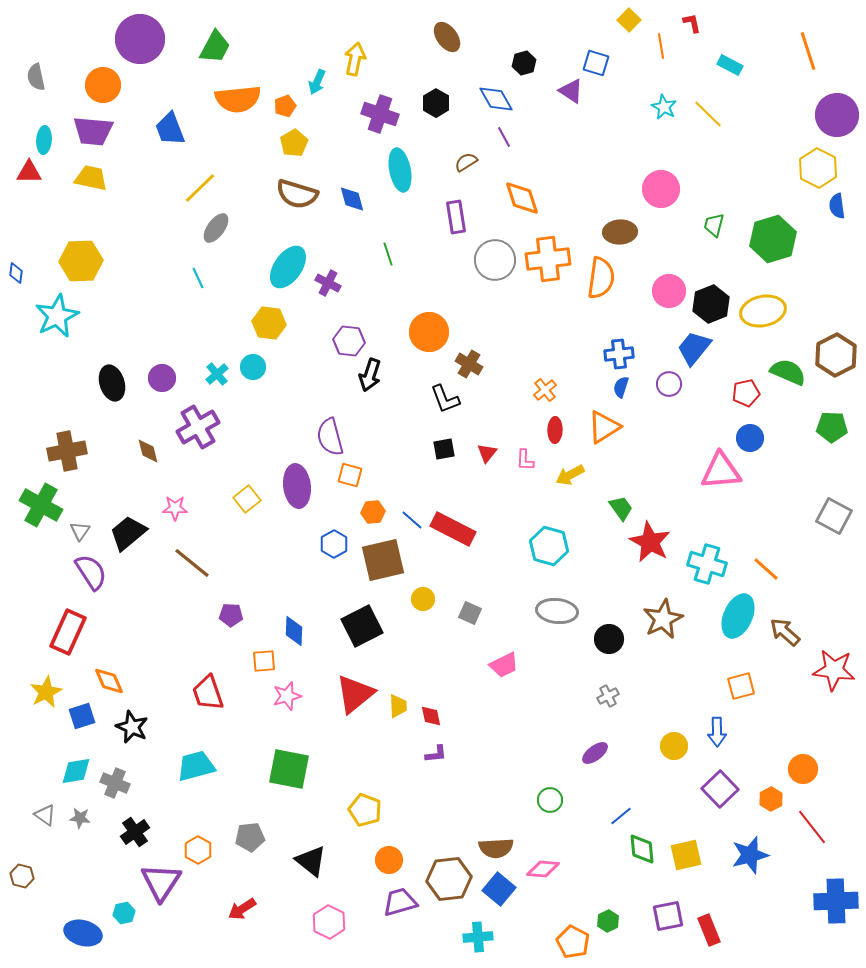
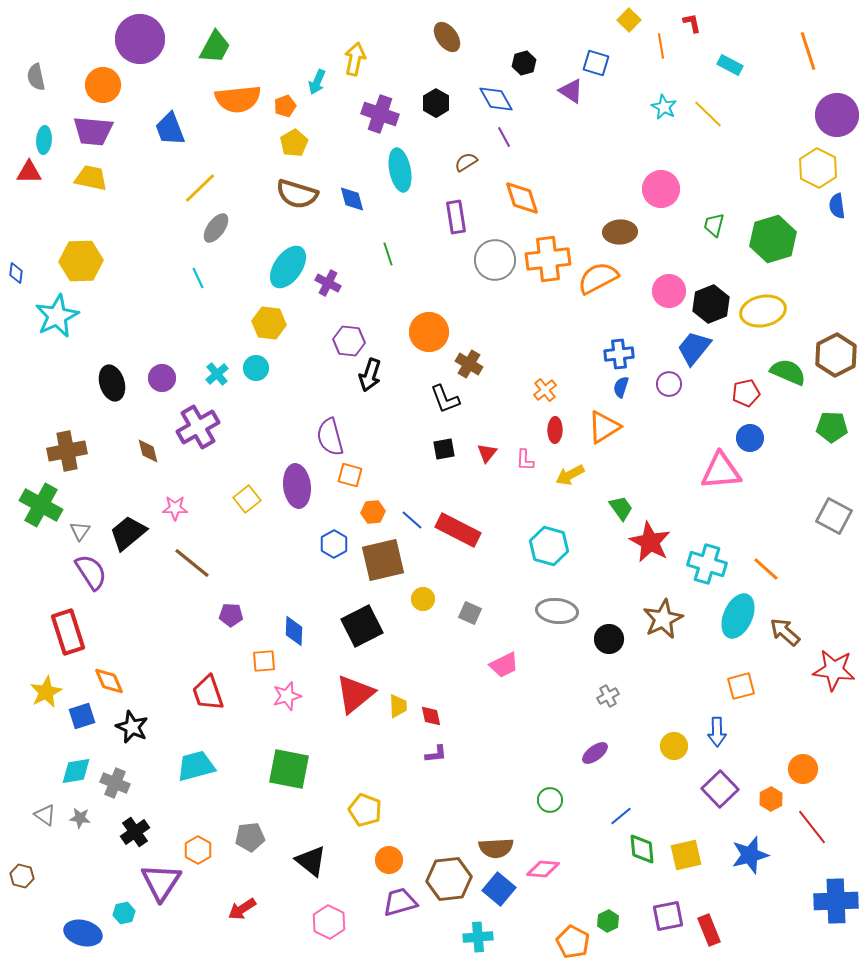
orange semicircle at (601, 278): moved 3 px left; rotated 126 degrees counterclockwise
cyan circle at (253, 367): moved 3 px right, 1 px down
red rectangle at (453, 529): moved 5 px right, 1 px down
red rectangle at (68, 632): rotated 42 degrees counterclockwise
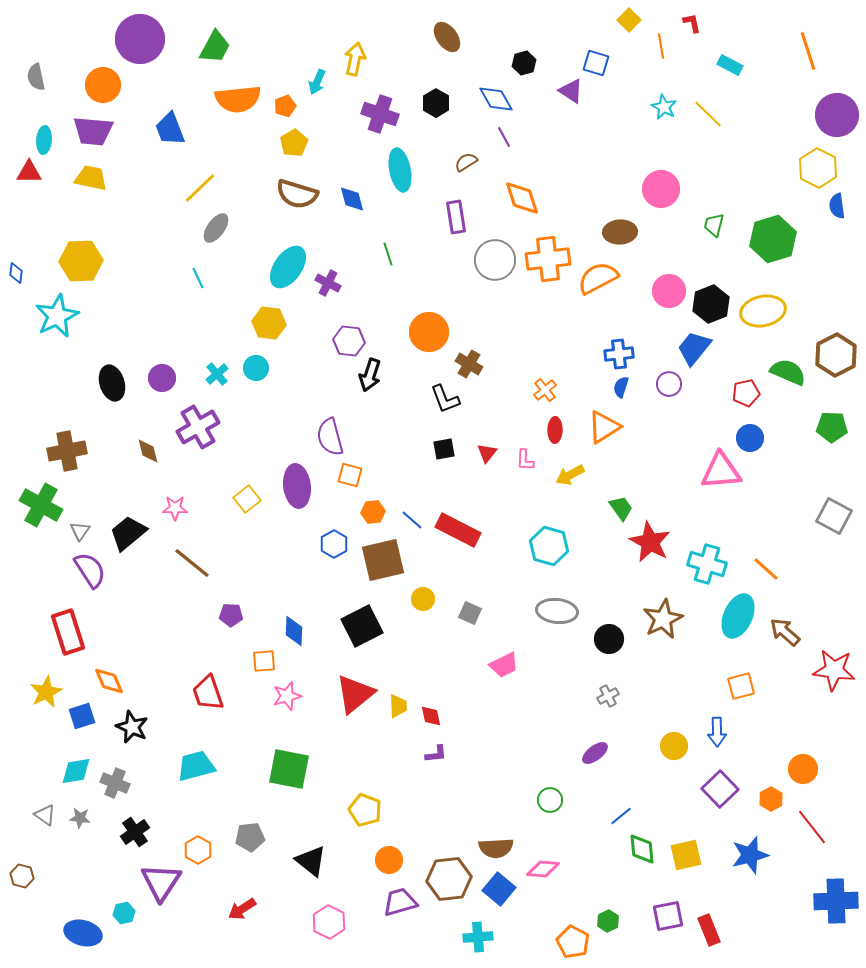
purple semicircle at (91, 572): moved 1 px left, 2 px up
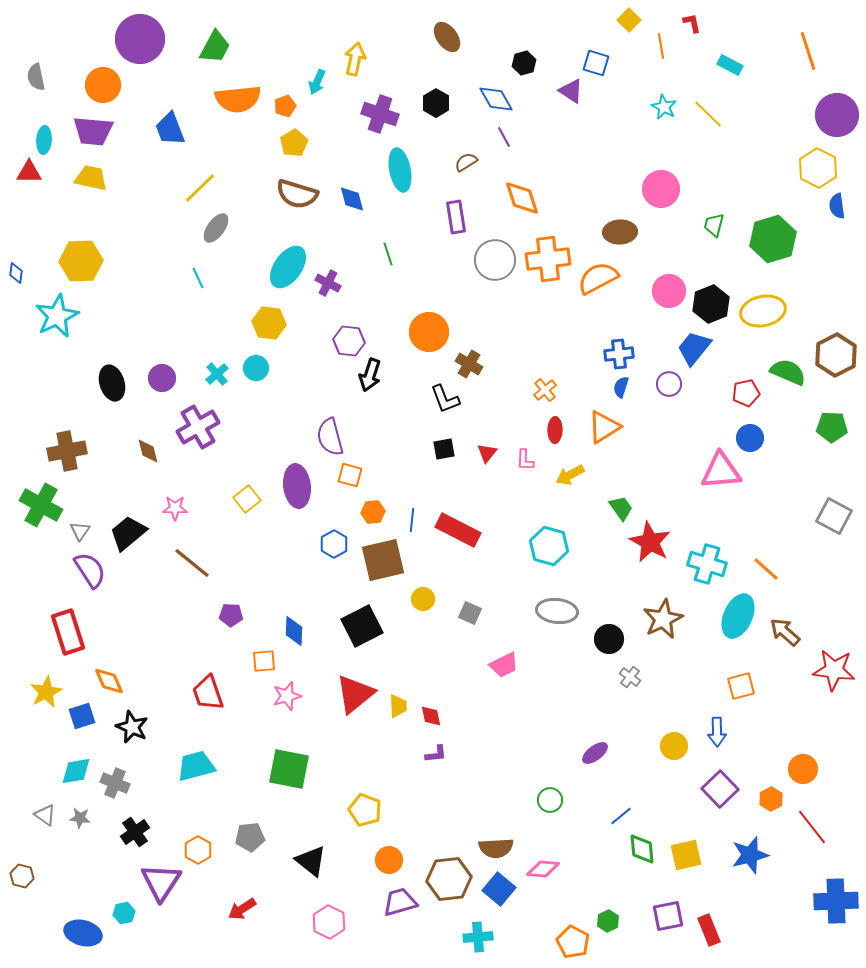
blue line at (412, 520): rotated 55 degrees clockwise
gray cross at (608, 696): moved 22 px right, 19 px up; rotated 25 degrees counterclockwise
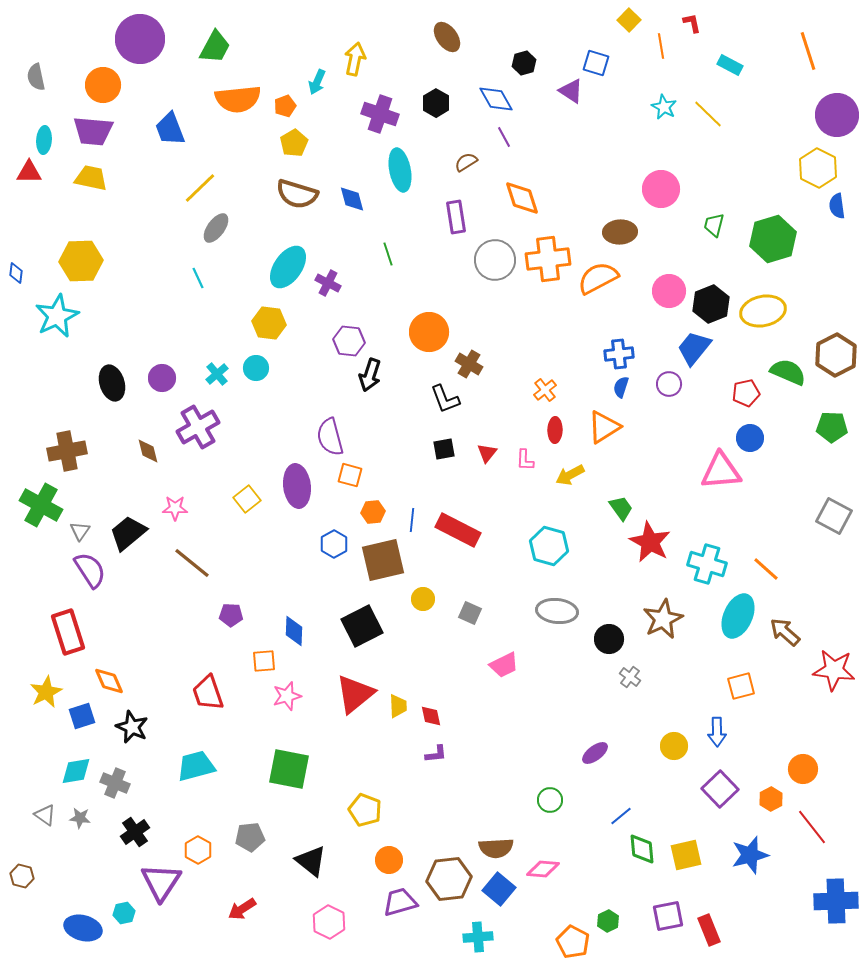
blue ellipse at (83, 933): moved 5 px up
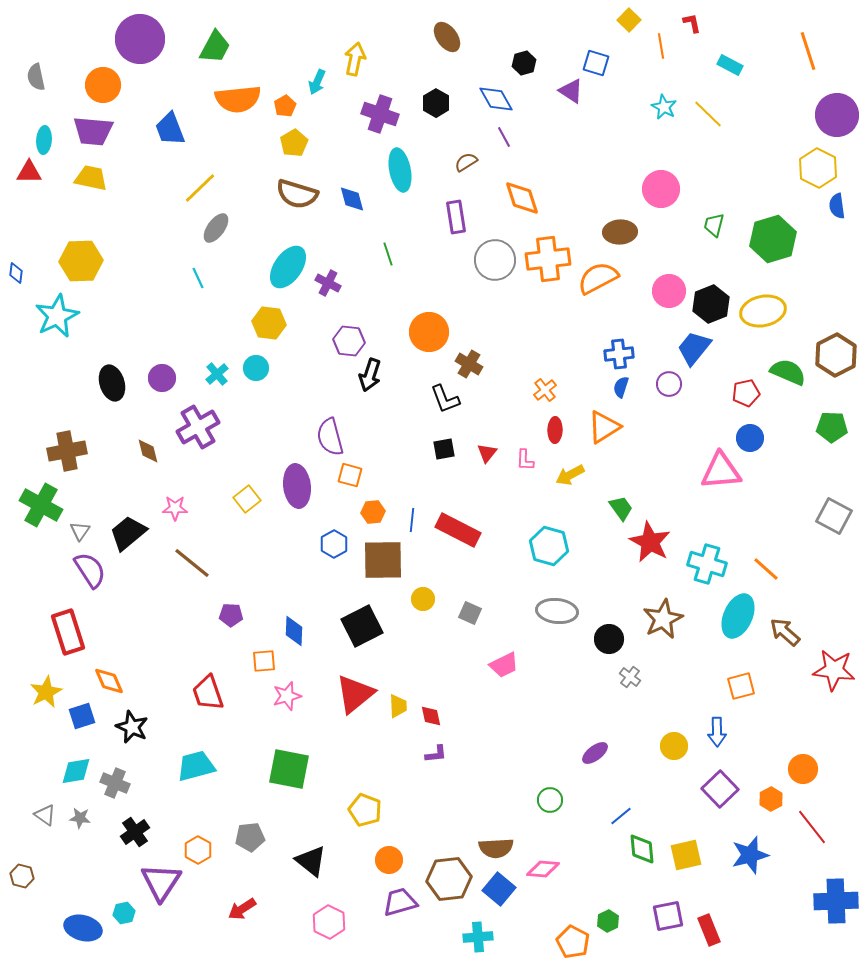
orange pentagon at (285, 106): rotated 10 degrees counterclockwise
brown square at (383, 560): rotated 12 degrees clockwise
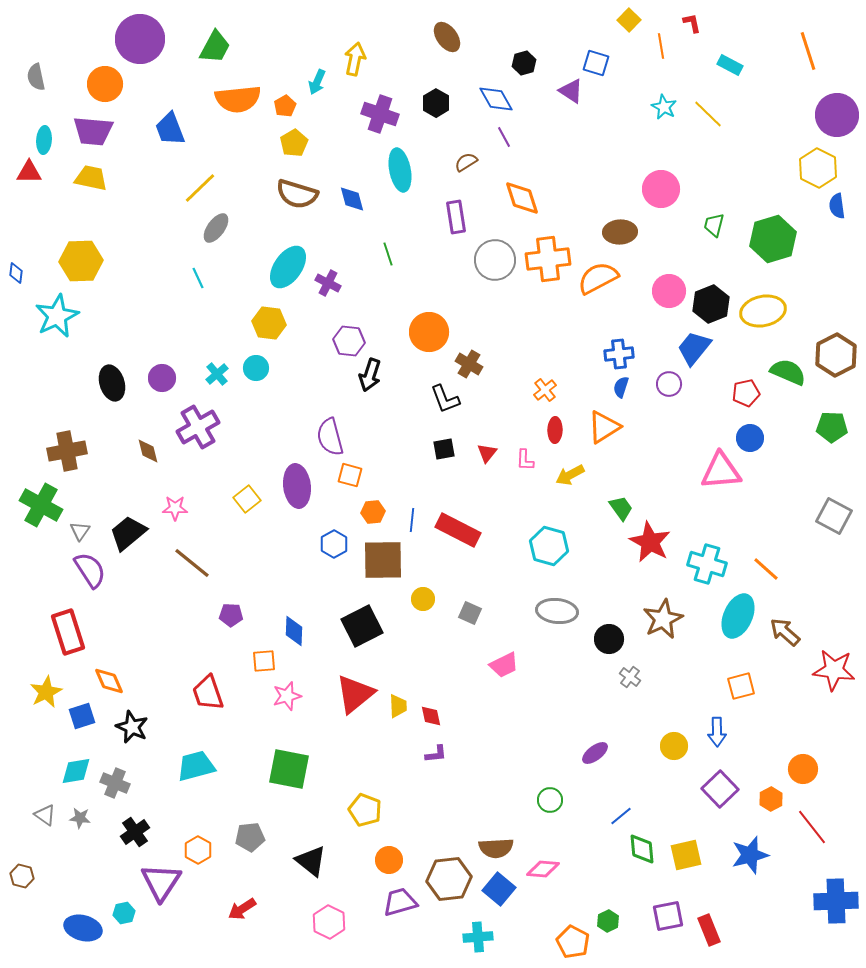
orange circle at (103, 85): moved 2 px right, 1 px up
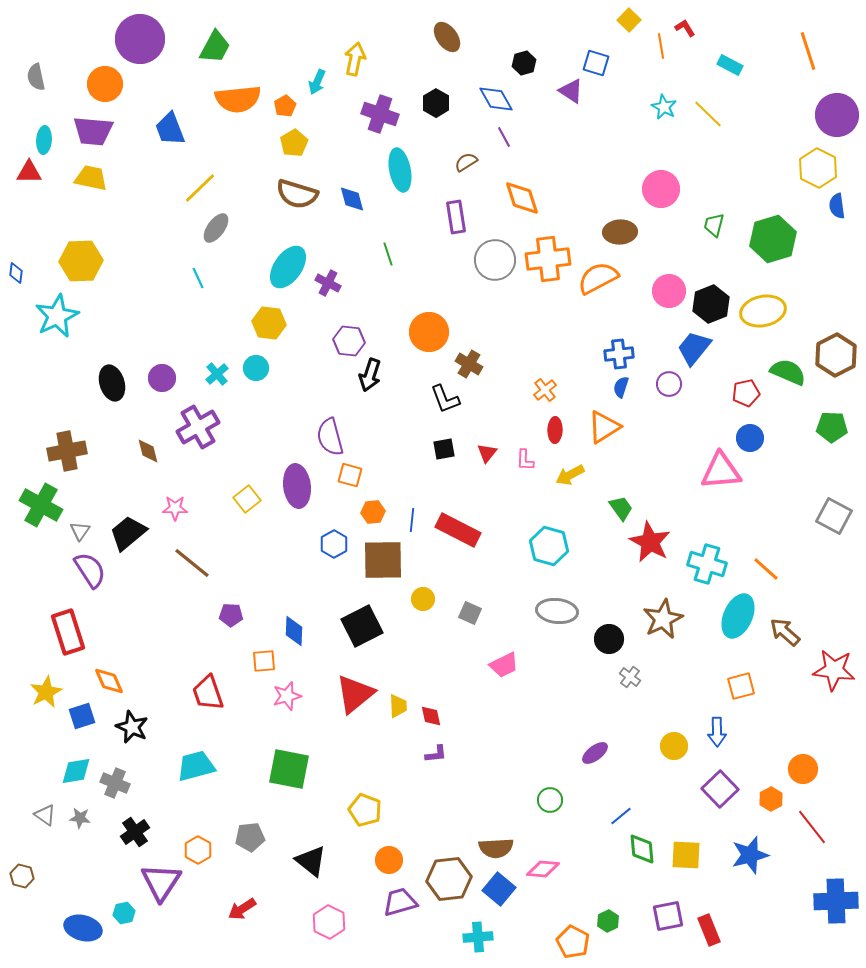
red L-shape at (692, 23): moved 7 px left, 5 px down; rotated 20 degrees counterclockwise
yellow square at (686, 855): rotated 16 degrees clockwise
